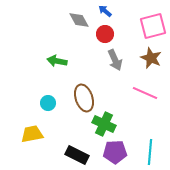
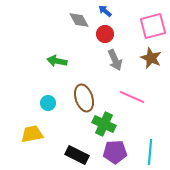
pink line: moved 13 px left, 4 px down
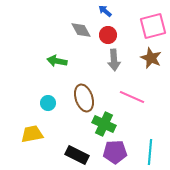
gray diamond: moved 2 px right, 10 px down
red circle: moved 3 px right, 1 px down
gray arrow: moved 1 px left; rotated 20 degrees clockwise
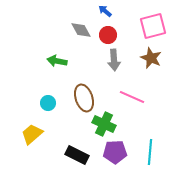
yellow trapezoid: rotated 30 degrees counterclockwise
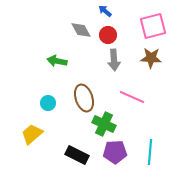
brown star: rotated 20 degrees counterclockwise
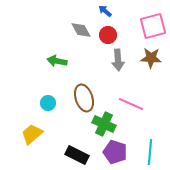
gray arrow: moved 4 px right
pink line: moved 1 px left, 7 px down
purple pentagon: rotated 20 degrees clockwise
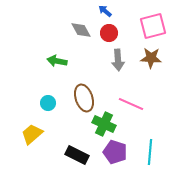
red circle: moved 1 px right, 2 px up
